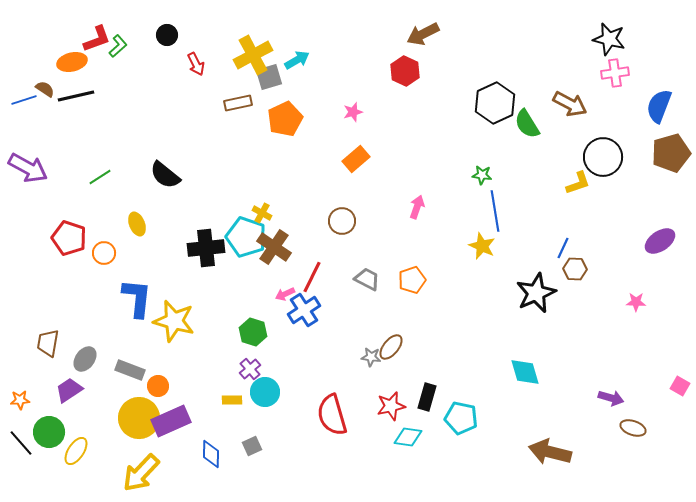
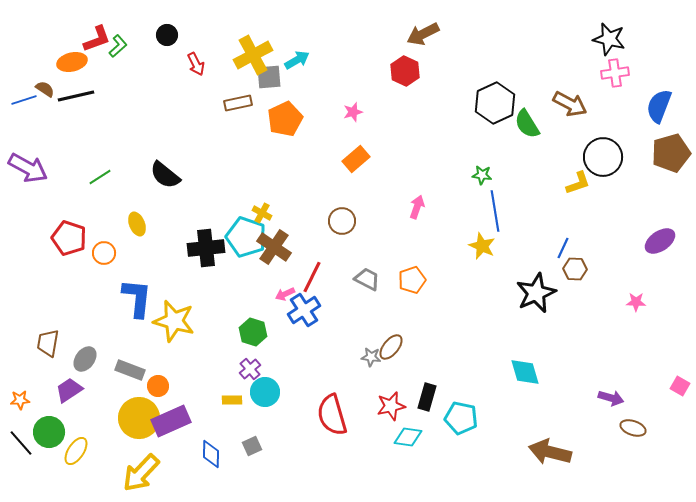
gray square at (269, 77): rotated 12 degrees clockwise
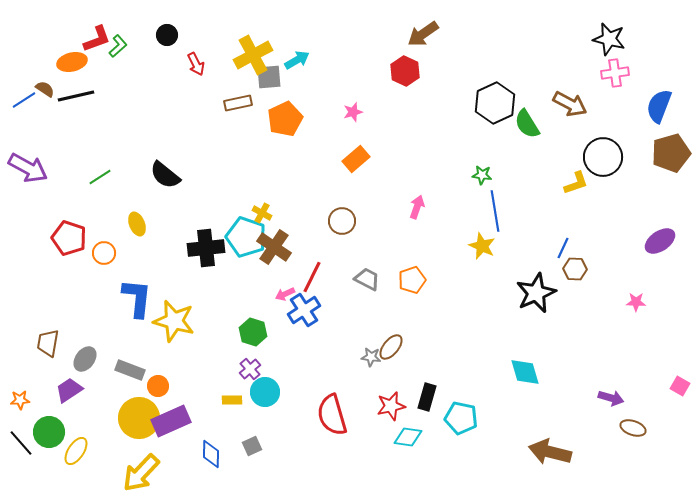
brown arrow at (423, 34): rotated 8 degrees counterclockwise
blue line at (24, 100): rotated 15 degrees counterclockwise
yellow L-shape at (578, 183): moved 2 px left
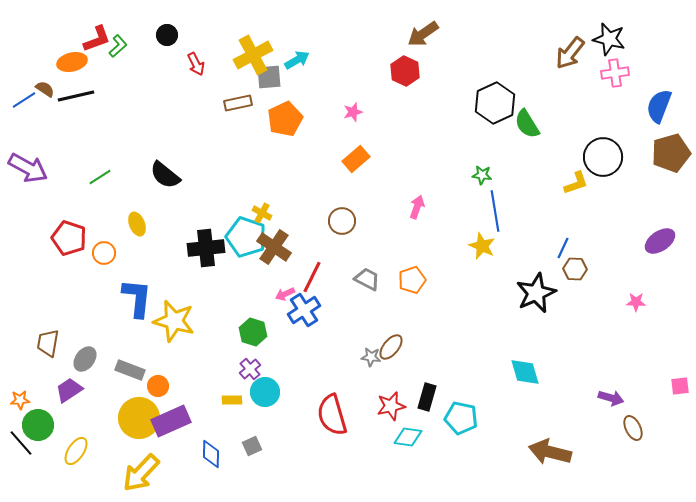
brown arrow at (570, 104): moved 51 px up; rotated 100 degrees clockwise
pink square at (680, 386): rotated 36 degrees counterclockwise
brown ellipse at (633, 428): rotated 45 degrees clockwise
green circle at (49, 432): moved 11 px left, 7 px up
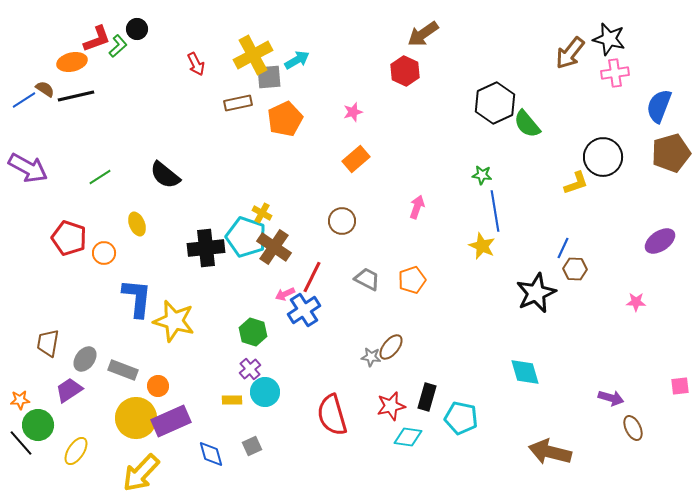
black circle at (167, 35): moved 30 px left, 6 px up
green semicircle at (527, 124): rotated 8 degrees counterclockwise
gray rectangle at (130, 370): moved 7 px left
yellow circle at (139, 418): moved 3 px left
blue diamond at (211, 454): rotated 16 degrees counterclockwise
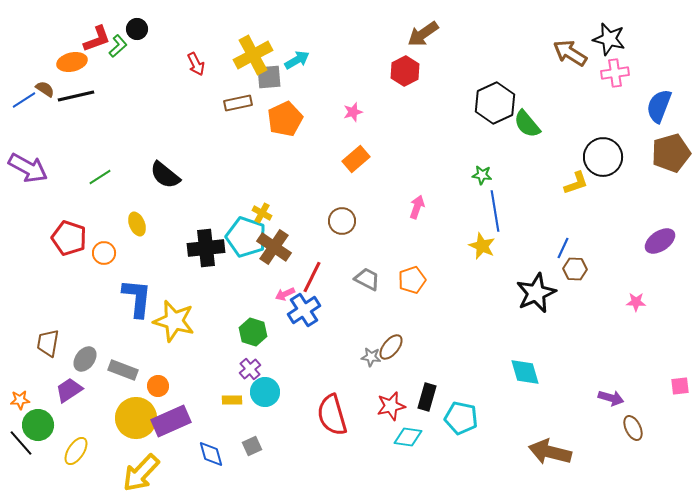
brown arrow at (570, 53): rotated 84 degrees clockwise
red hexagon at (405, 71): rotated 8 degrees clockwise
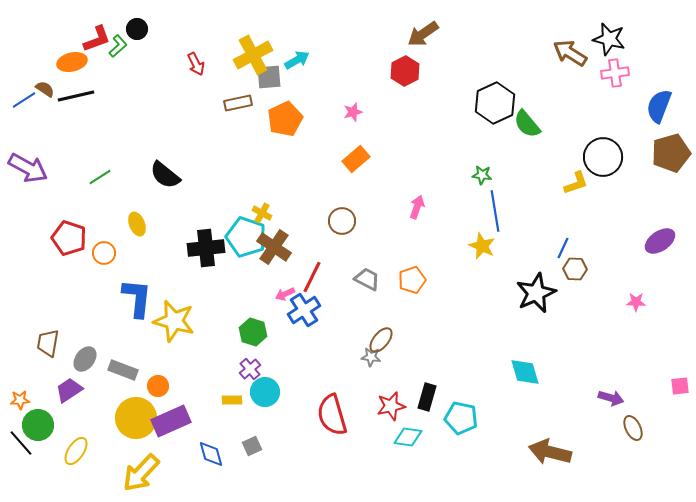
brown ellipse at (391, 347): moved 10 px left, 7 px up
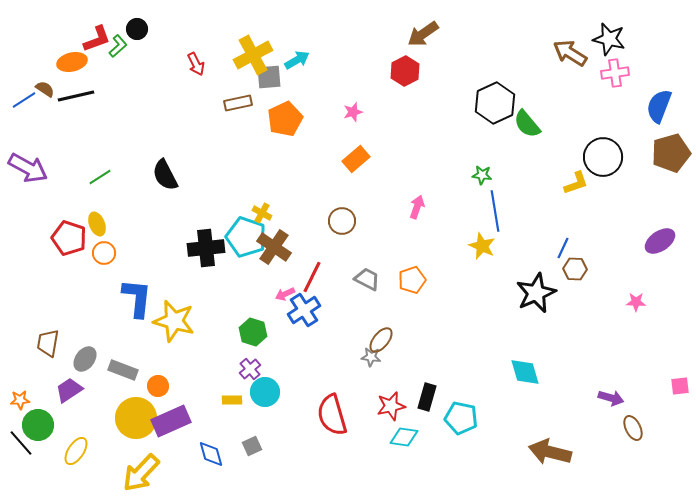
black semicircle at (165, 175): rotated 24 degrees clockwise
yellow ellipse at (137, 224): moved 40 px left
cyan diamond at (408, 437): moved 4 px left
